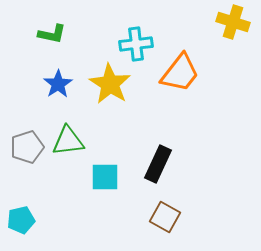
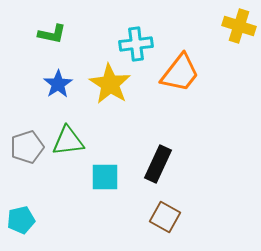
yellow cross: moved 6 px right, 4 px down
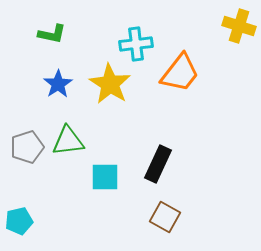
cyan pentagon: moved 2 px left, 1 px down
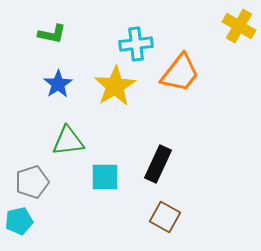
yellow cross: rotated 12 degrees clockwise
yellow star: moved 5 px right, 2 px down; rotated 9 degrees clockwise
gray pentagon: moved 5 px right, 35 px down
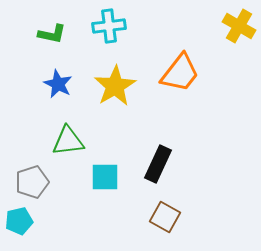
cyan cross: moved 27 px left, 18 px up
blue star: rotated 12 degrees counterclockwise
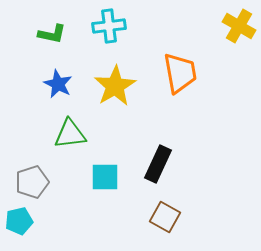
orange trapezoid: rotated 48 degrees counterclockwise
green triangle: moved 2 px right, 7 px up
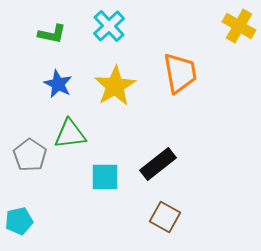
cyan cross: rotated 36 degrees counterclockwise
black rectangle: rotated 27 degrees clockwise
gray pentagon: moved 2 px left, 27 px up; rotated 20 degrees counterclockwise
